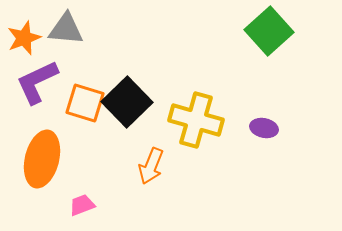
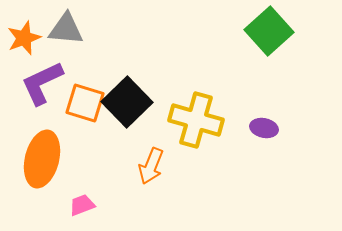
purple L-shape: moved 5 px right, 1 px down
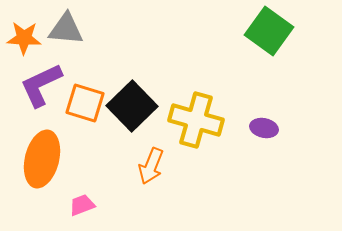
green square: rotated 12 degrees counterclockwise
orange star: rotated 24 degrees clockwise
purple L-shape: moved 1 px left, 2 px down
black square: moved 5 px right, 4 px down
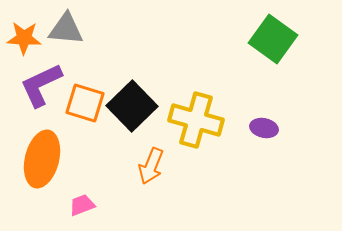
green square: moved 4 px right, 8 px down
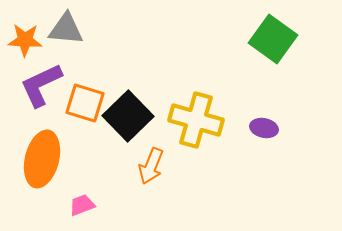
orange star: moved 1 px right, 2 px down
black square: moved 4 px left, 10 px down
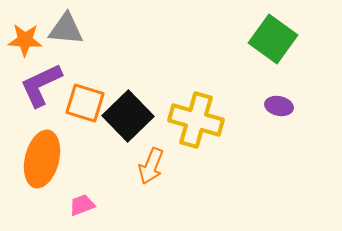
purple ellipse: moved 15 px right, 22 px up
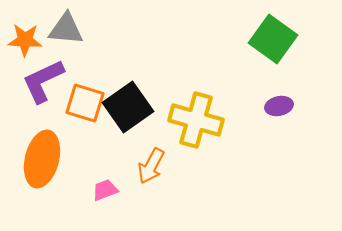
purple L-shape: moved 2 px right, 4 px up
purple ellipse: rotated 24 degrees counterclockwise
black square: moved 9 px up; rotated 9 degrees clockwise
orange arrow: rotated 6 degrees clockwise
pink trapezoid: moved 23 px right, 15 px up
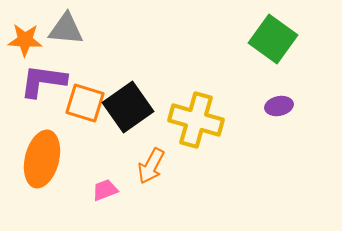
purple L-shape: rotated 33 degrees clockwise
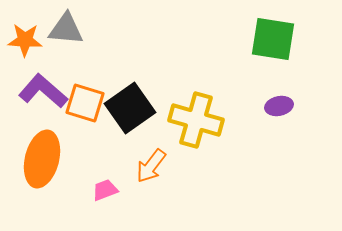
green square: rotated 27 degrees counterclockwise
purple L-shape: moved 10 px down; rotated 33 degrees clockwise
black square: moved 2 px right, 1 px down
orange arrow: rotated 9 degrees clockwise
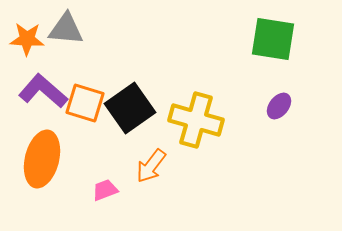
orange star: moved 2 px right, 1 px up
purple ellipse: rotated 40 degrees counterclockwise
